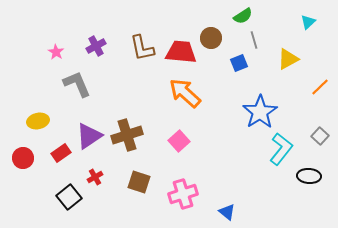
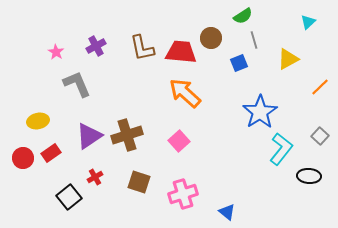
red rectangle: moved 10 px left
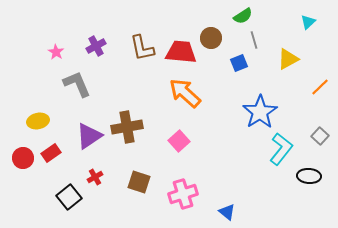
brown cross: moved 8 px up; rotated 8 degrees clockwise
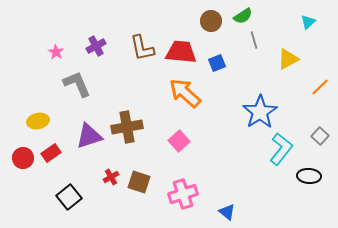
brown circle: moved 17 px up
blue square: moved 22 px left
purple triangle: rotated 16 degrees clockwise
red cross: moved 16 px right
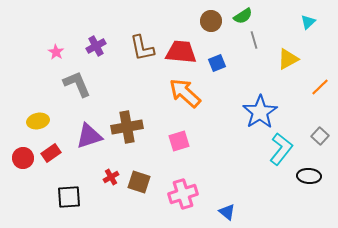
pink square: rotated 25 degrees clockwise
black square: rotated 35 degrees clockwise
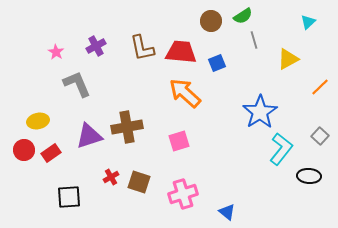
red circle: moved 1 px right, 8 px up
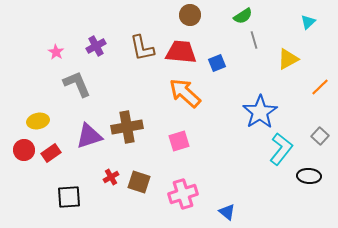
brown circle: moved 21 px left, 6 px up
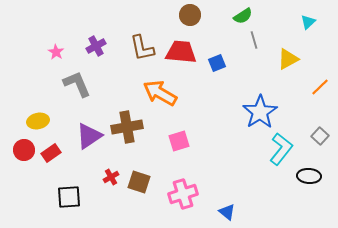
orange arrow: moved 25 px left; rotated 12 degrees counterclockwise
purple triangle: rotated 16 degrees counterclockwise
